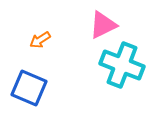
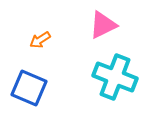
cyan cross: moved 7 px left, 12 px down
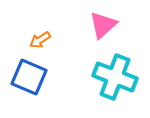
pink triangle: rotated 16 degrees counterclockwise
blue square: moved 11 px up
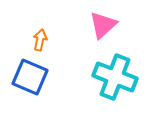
orange arrow: rotated 135 degrees clockwise
blue square: moved 1 px right
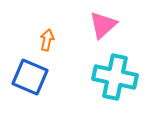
orange arrow: moved 7 px right
cyan cross: rotated 9 degrees counterclockwise
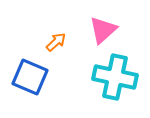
pink triangle: moved 5 px down
orange arrow: moved 9 px right, 2 px down; rotated 35 degrees clockwise
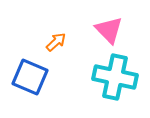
pink triangle: moved 6 px right; rotated 32 degrees counterclockwise
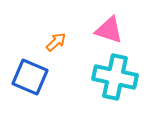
pink triangle: rotated 28 degrees counterclockwise
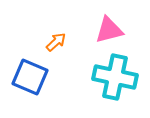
pink triangle: rotated 32 degrees counterclockwise
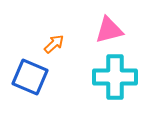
orange arrow: moved 2 px left, 2 px down
cyan cross: rotated 12 degrees counterclockwise
